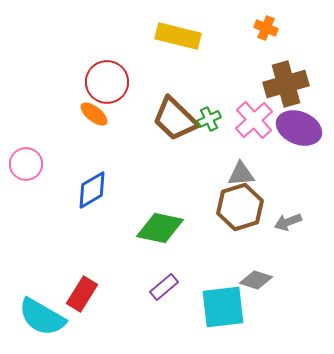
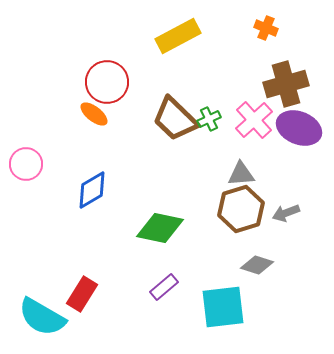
yellow rectangle: rotated 42 degrees counterclockwise
brown hexagon: moved 1 px right, 2 px down
gray arrow: moved 2 px left, 9 px up
gray diamond: moved 1 px right, 15 px up
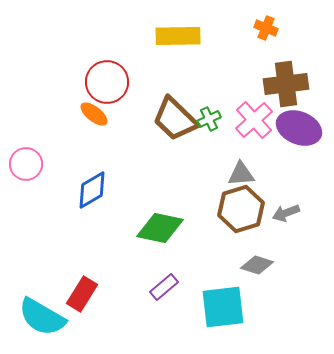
yellow rectangle: rotated 27 degrees clockwise
brown cross: rotated 9 degrees clockwise
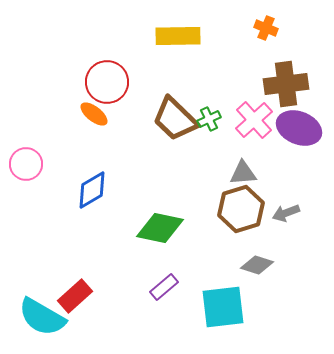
gray triangle: moved 2 px right, 1 px up
red rectangle: moved 7 px left, 2 px down; rotated 16 degrees clockwise
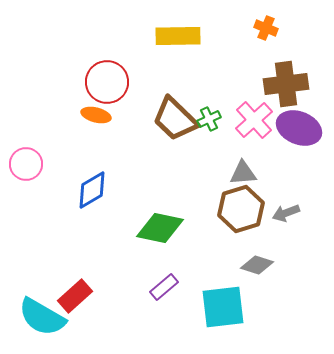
orange ellipse: moved 2 px right, 1 px down; rotated 24 degrees counterclockwise
